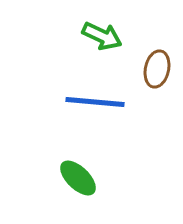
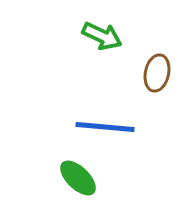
brown ellipse: moved 4 px down
blue line: moved 10 px right, 25 px down
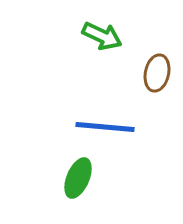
green ellipse: rotated 69 degrees clockwise
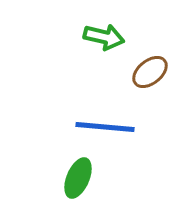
green arrow: moved 2 px right, 1 px down; rotated 12 degrees counterclockwise
brown ellipse: moved 7 px left, 1 px up; rotated 39 degrees clockwise
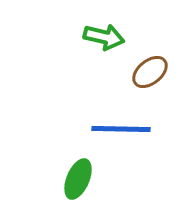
blue line: moved 16 px right, 2 px down; rotated 4 degrees counterclockwise
green ellipse: moved 1 px down
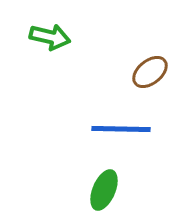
green arrow: moved 54 px left
green ellipse: moved 26 px right, 11 px down
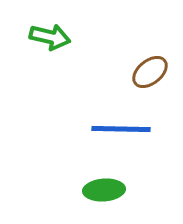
green ellipse: rotated 63 degrees clockwise
